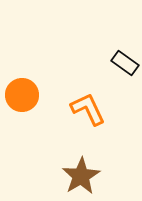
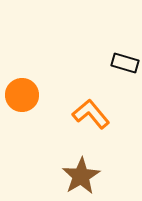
black rectangle: rotated 20 degrees counterclockwise
orange L-shape: moved 3 px right, 5 px down; rotated 15 degrees counterclockwise
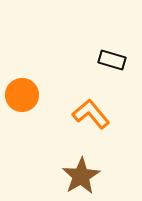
black rectangle: moved 13 px left, 3 px up
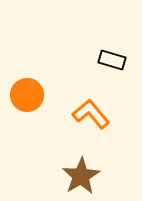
orange circle: moved 5 px right
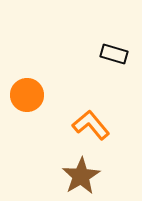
black rectangle: moved 2 px right, 6 px up
orange L-shape: moved 11 px down
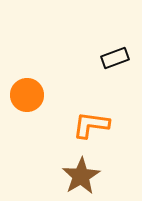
black rectangle: moved 1 px right, 4 px down; rotated 36 degrees counterclockwise
orange L-shape: rotated 42 degrees counterclockwise
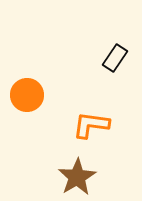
black rectangle: rotated 36 degrees counterclockwise
brown star: moved 4 px left, 1 px down
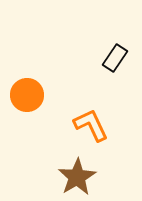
orange L-shape: rotated 57 degrees clockwise
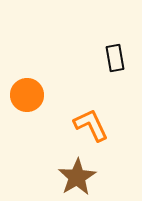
black rectangle: rotated 44 degrees counterclockwise
